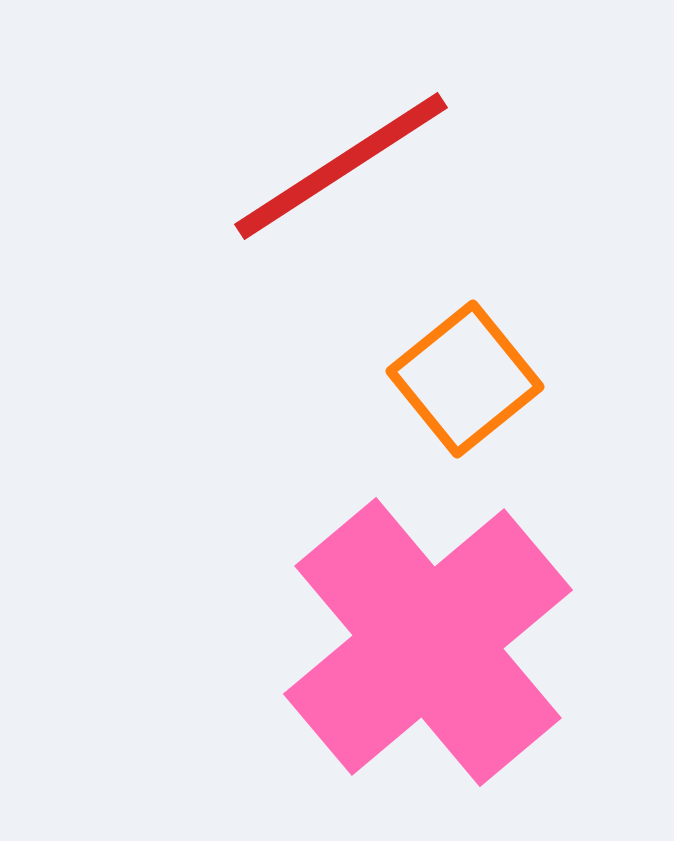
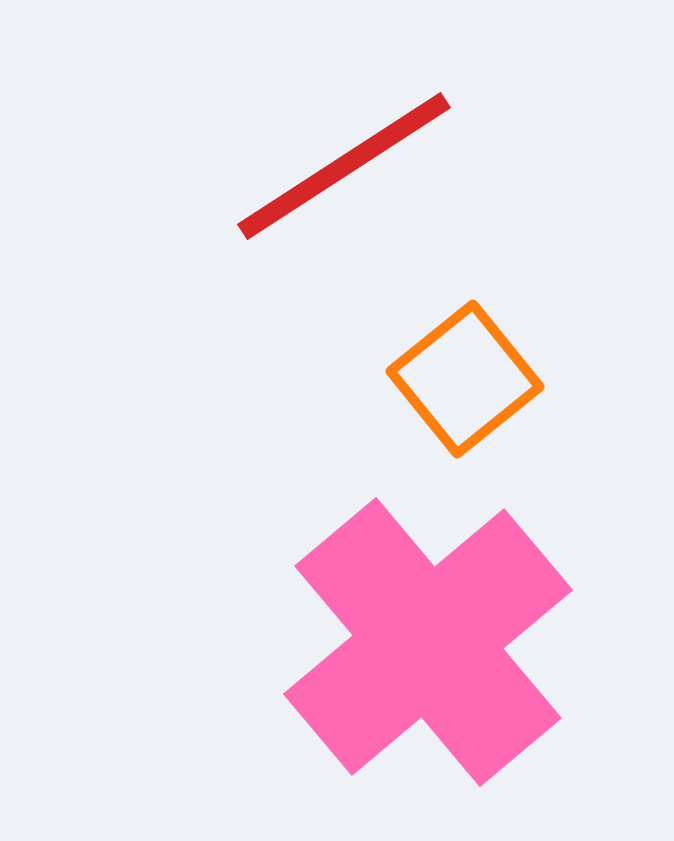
red line: moved 3 px right
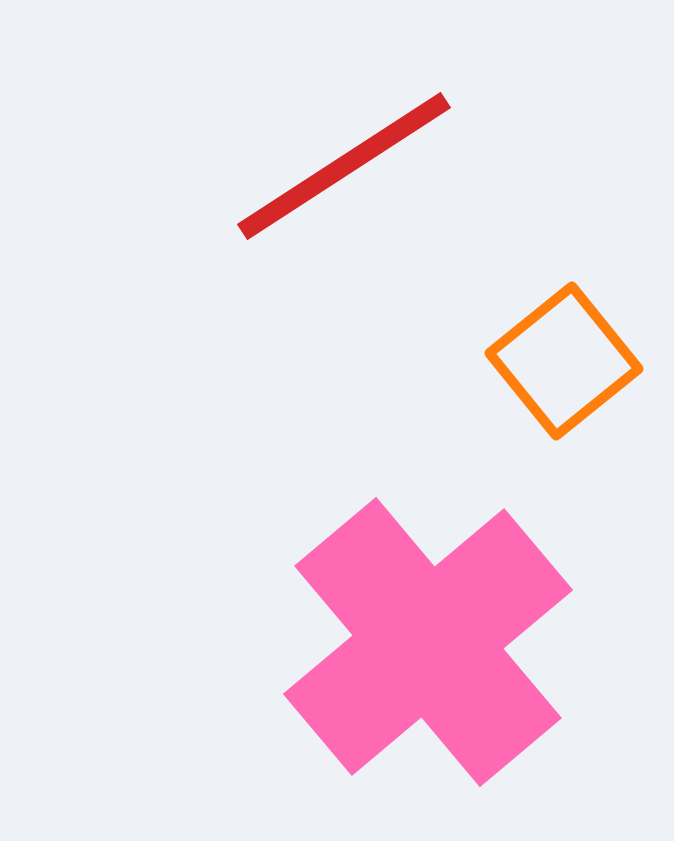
orange square: moved 99 px right, 18 px up
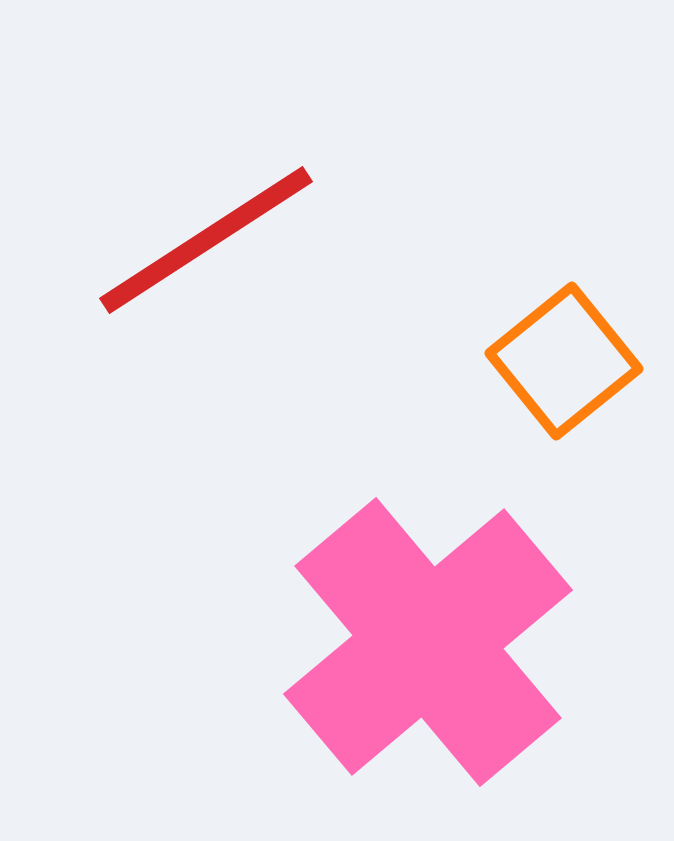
red line: moved 138 px left, 74 px down
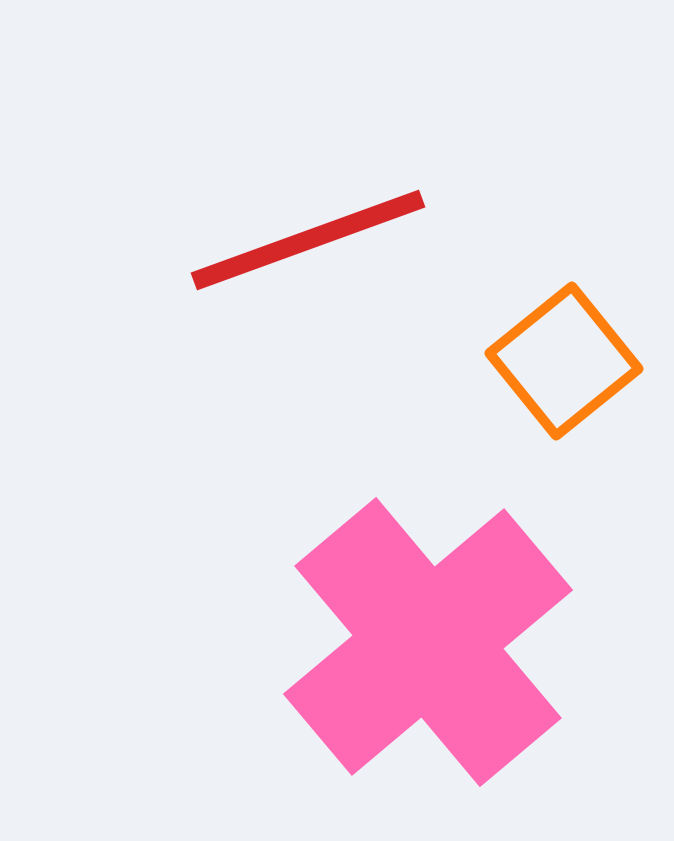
red line: moved 102 px right; rotated 13 degrees clockwise
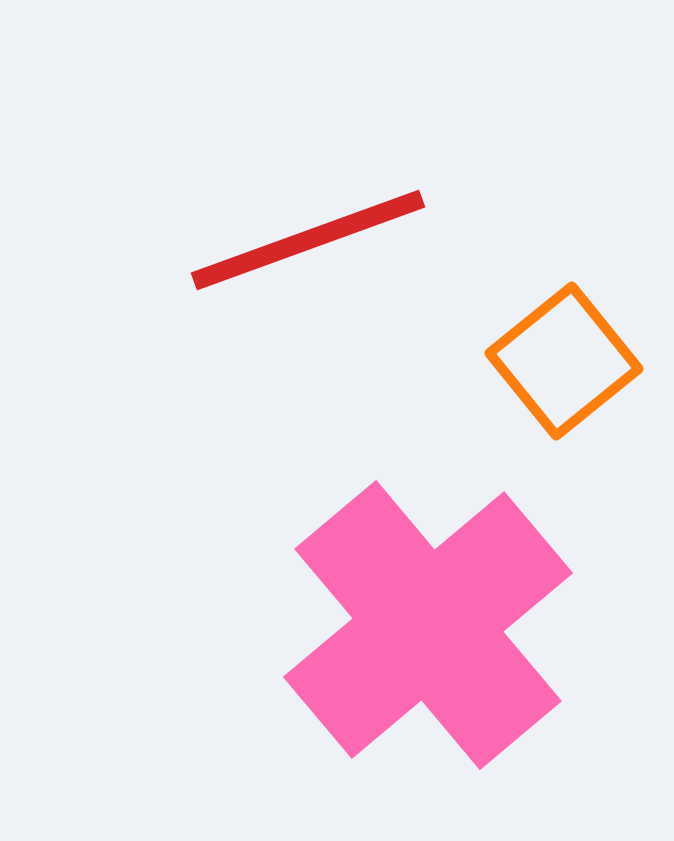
pink cross: moved 17 px up
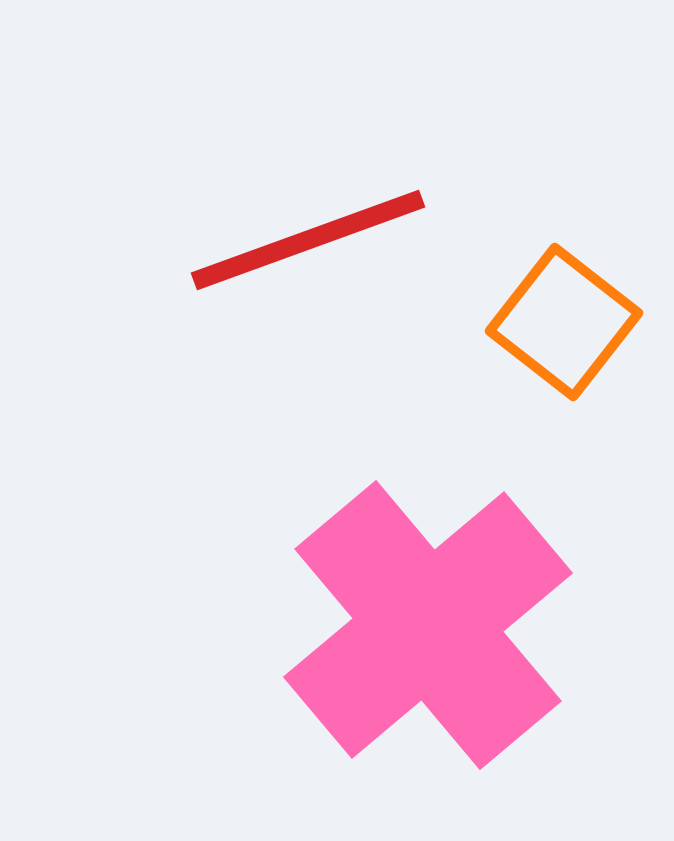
orange square: moved 39 px up; rotated 13 degrees counterclockwise
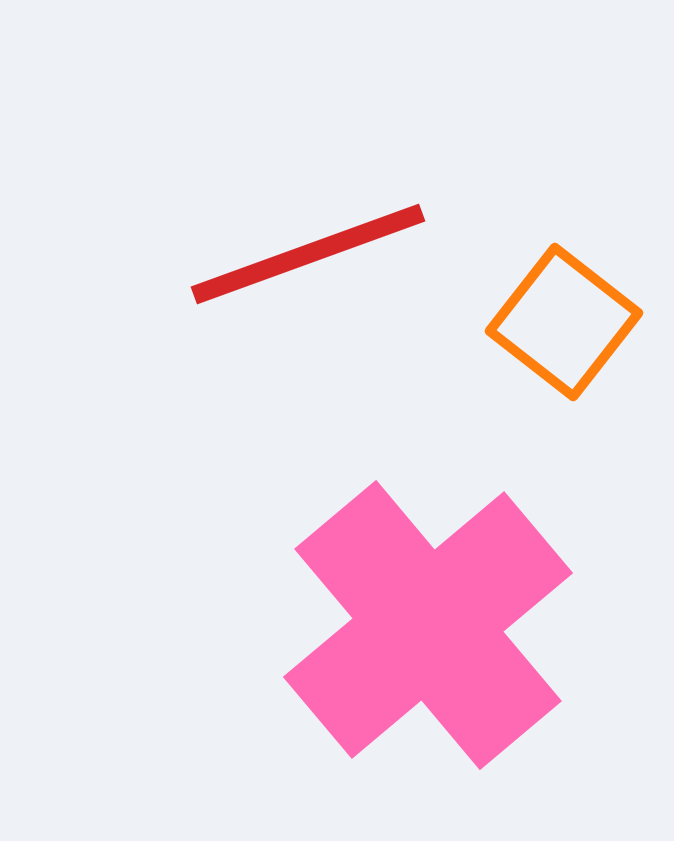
red line: moved 14 px down
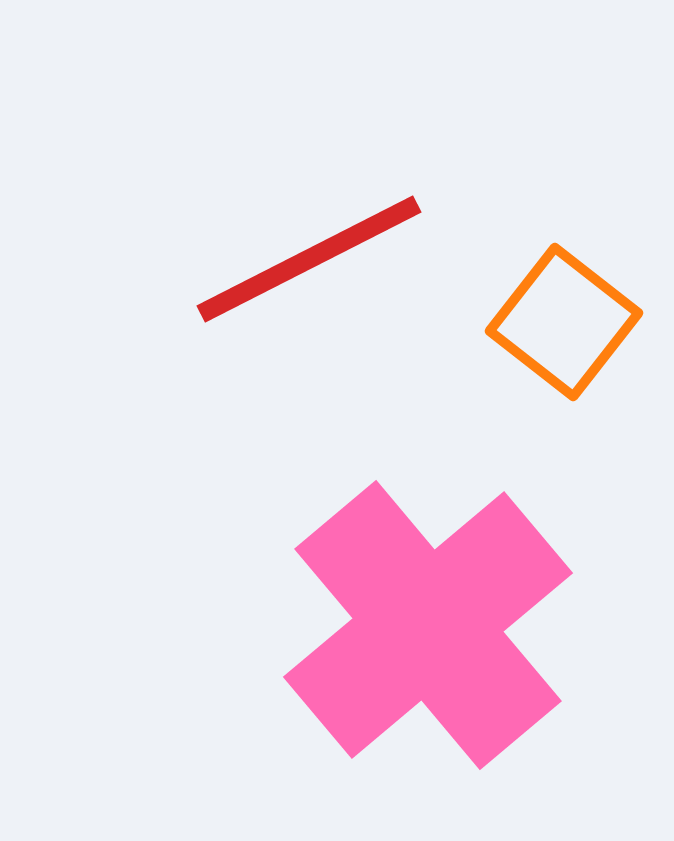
red line: moved 1 px right, 5 px down; rotated 7 degrees counterclockwise
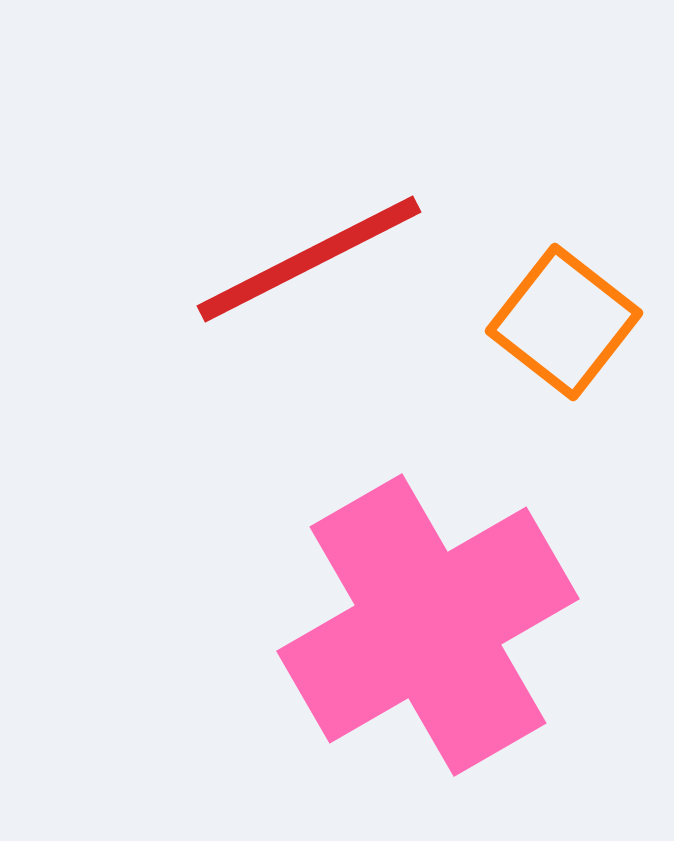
pink cross: rotated 10 degrees clockwise
